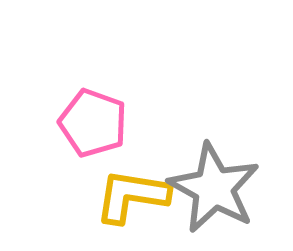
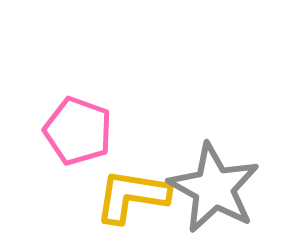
pink pentagon: moved 15 px left, 8 px down
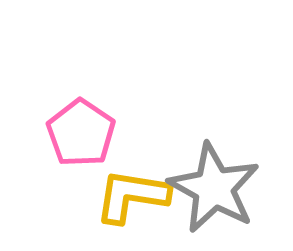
pink pentagon: moved 3 px right, 2 px down; rotated 14 degrees clockwise
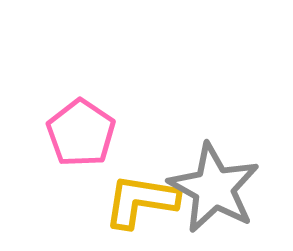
yellow L-shape: moved 9 px right, 5 px down
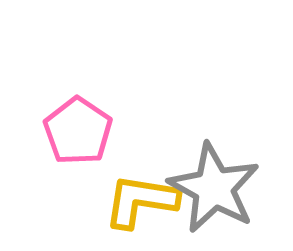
pink pentagon: moved 3 px left, 2 px up
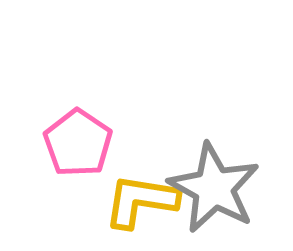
pink pentagon: moved 12 px down
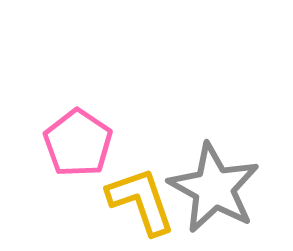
yellow L-shape: rotated 62 degrees clockwise
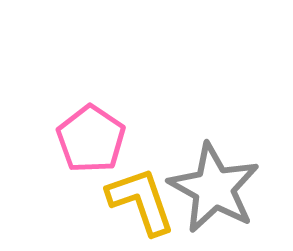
pink pentagon: moved 13 px right, 4 px up
